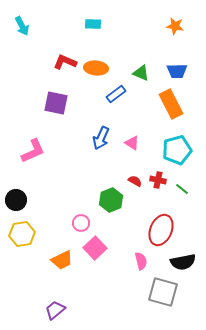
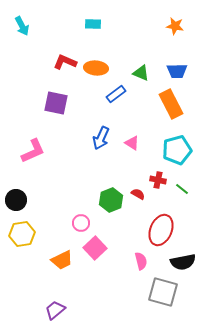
red semicircle: moved 3 px right, 13 px down
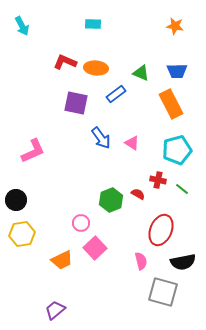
purple square: moved 20 px right
blue arrow: rotated 60 degrees counterclockwise
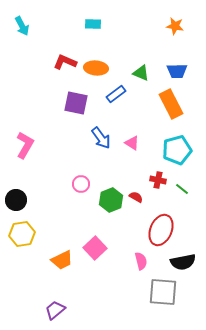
pink L-shape: moved 8 px left, 6 px up; rotated 36 degrees counterclockwise
red semicircle: moved 2 px left, 3 px down
pink circle: moved 39 px up
gray square: rotated 12 degrees counterclockwise
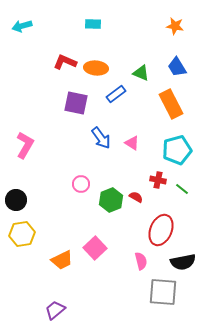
cyan arrow: rotated 102 degrees clockwise
blue trapezoid: moved 4 px up; rotated 60 degrees clockwise
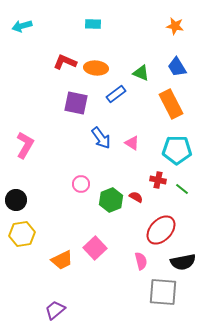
cyan pentagon: rotated 16 degrees clockwise
red ellipse: rotated 20 degrees clockwise
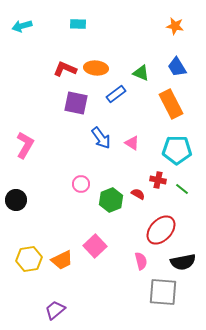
cyan rectangle: moved 15 px left
red L-shape: moved 7 px down
red semicircle: moved 2 px right, 3 px up
yellow hexagon: moved 7 px right, 25 px down
pink square: moved 2 px up
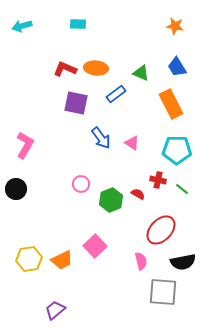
black circle: moved 11 px up
